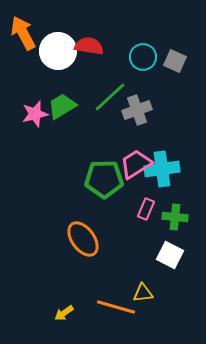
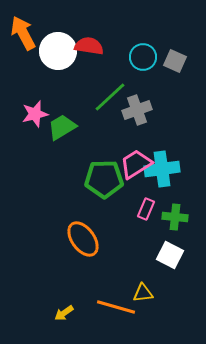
green trapezoid: moved 21 px down
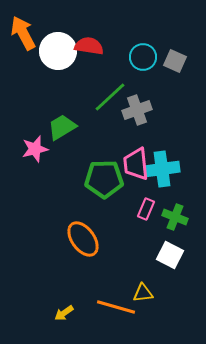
pink star: moved 35 px down
pink trapezoid: rotated 64 degrees counterclockwise
green cross: rotated 15 degrees clockwise
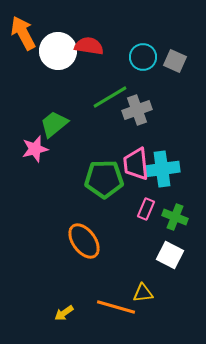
green line: rotated 12 degrees clockwise
green trapezoid: moved 8 px left, 3 px up; rotated 8 degrees counterclockwise
orange ellipse: moved 1 px right, 2 px down
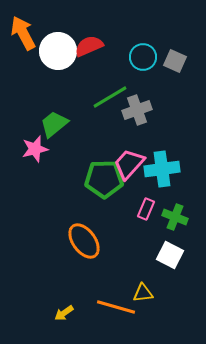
red semicircle: rotated 32 degrees counterclockwise
pink trapezoid: moved 7 px left; rotated 48 degrees clockwise
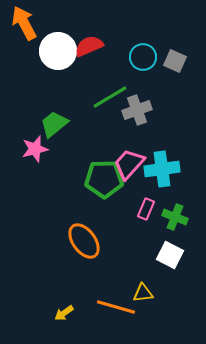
orange arrow: moved 1 px right, 10 px up
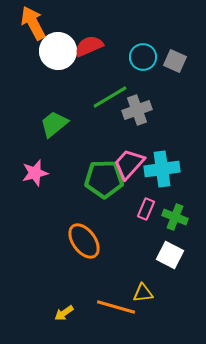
orange arrow: moved 9 px right
pink star: moved 24 px down
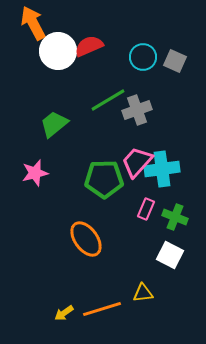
green line: moved 2 px left, 3 px down
pink trapezoid: moved 8 px right, 2 px up
orange ellipse: moved 2 px right, 2 px up
orange line: moved 14 px left, 2 px down; rotated 33 degrees counterclockwise
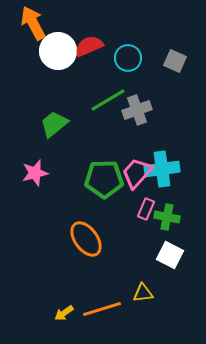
cyan circle: moved 15 px left, 1 px down
pink trapezoid: moved 11 px down
green cross: moved 8 px left; rotated 10 degrees counterclockwise
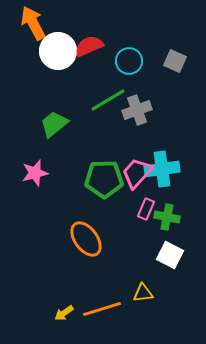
cyan circle: moved 1 px right, 3 px down
